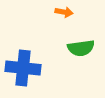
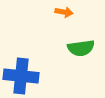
blue cross: moved 2 px left, 8 px down
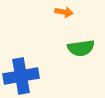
blue cross: rotated 16 degrees counterclockwise
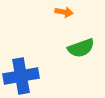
green semicircle: rotated 12 degrees counterclockwise
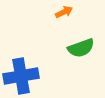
orange arrow: rotated 36 degrees counterclockwise
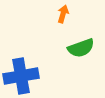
orange arrow: moved 1 px left, 2 px down; rotated 48 degrees counterclockwise
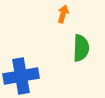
green semicircle: rotated 68 degrees counterclockwise
